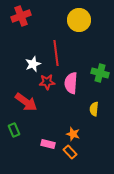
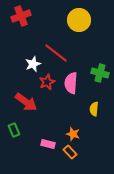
red line: rotated 45 degrees counterclockwise
red star: rotated 21 degrees counterclockwise
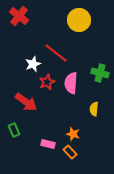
red cross: moved 2 px left; rotated 30 degrees counterclockwise
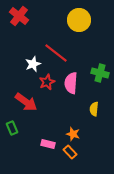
green rectangle: moved 2 px left, 2 px up
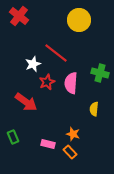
green rectangle: moved 1 px right, 9 px down
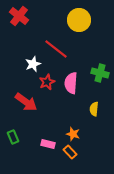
red line: moved 4 px up
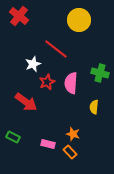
yellow semicircle: moved 2 px up
green rectangle: rotated 40 degrees counterclockwise
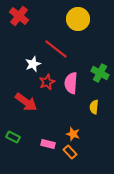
yellow circle: moved 1 px left, 1 px up
green cross: rotated 12 degrees clockwise
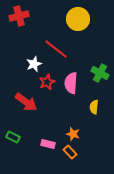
red cross: rotated 36 degrees clockwise
white star: moved 1 px right
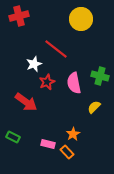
yellow circle: moved 3 px right
green cross: moved 3 px down; rotated 12 degrees counterclockwise
pink semicircle: moved 3 px right; rotated 15 degrees counterclockwise
yellow semicircle: rotated 40 degrees clockwise
orange star: rotated 24 degrees clockwise
orange rectangle: moved 3 px left
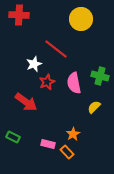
red cross: moved 1 px up; rotated 18 degrees clockwise
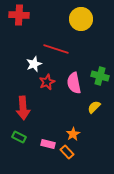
red line: rotated 20 degrees counterclockwise
red arrow: moved 3 px left, 6 px down; rotated 50 degrees clockwise
green rectangle: moved 6 px right
